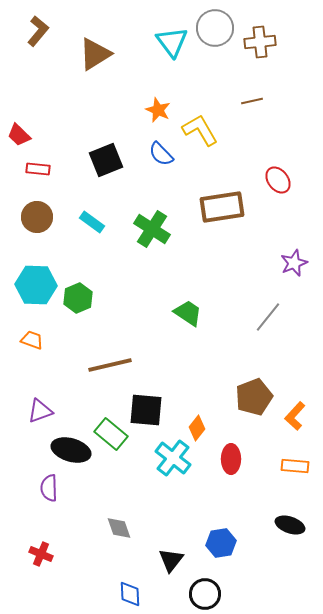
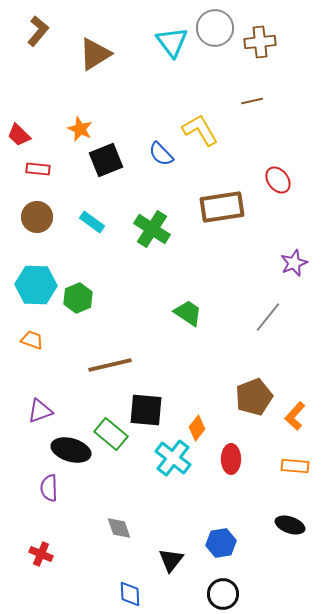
orange star at (158, 110): moved 78 px left, 19 px down
black circle at (205, 594): moved 18 px right
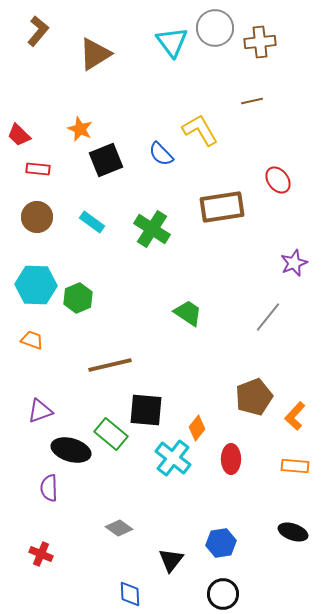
black ellipse at (290, 525): moved 3 px right, 7 px down
gray diamond at (119, 528): rotated 36 degrees counterclockwise
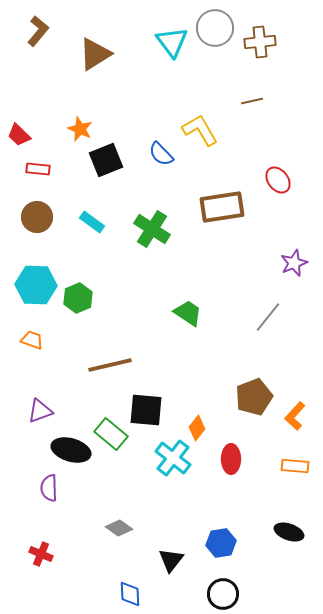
black ellipse at (293, 532): moved 4 px left
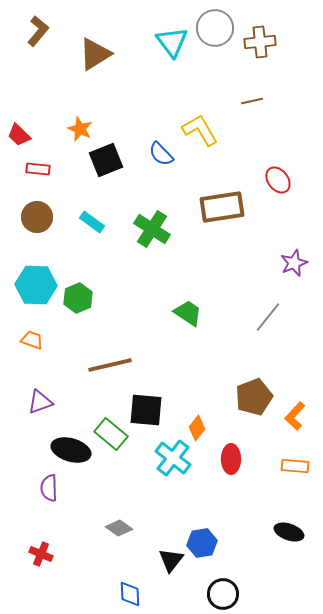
purple triangle at (40, 411): moved 9 px up
blue hexagon at (221, 543): moved 19 px left
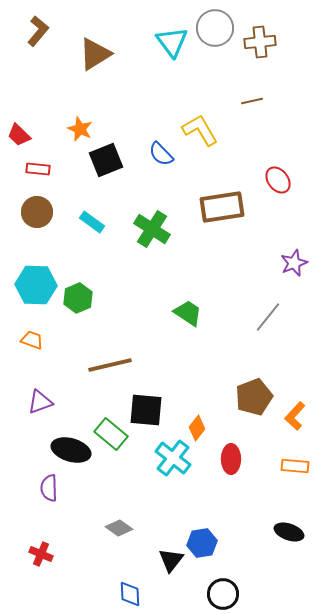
brown circle at (37, 217): moved 5 px up
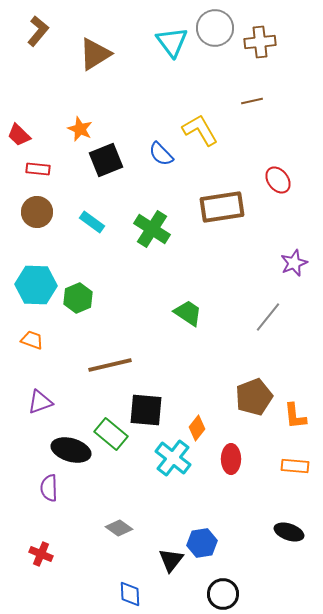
orange L-shape at (295, 416): rotated 48 degrees counterclockwise
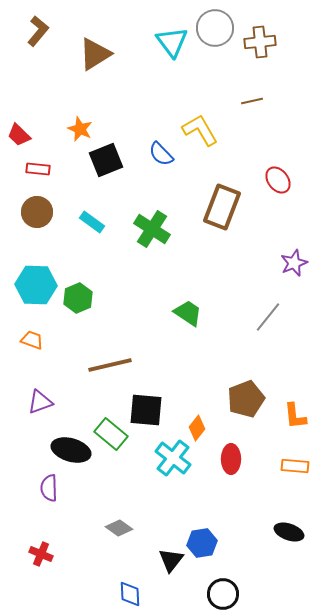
brown rectangle at (222, 207): rotated 60 degrees counterclockwise
brown pentagon at (254, 397): moved 8 px left, 2 px down
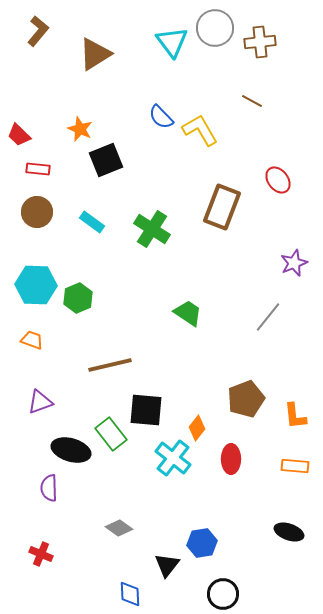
brown line at (252, 101): rotated 40 degrees clockwise
blue semicircle at (161, 154): moved 37 px up
green rectangle at (111, 434): rotated 12 degrees clockwise
black triangle at (171, 560): moved 4 px left, 5 px down
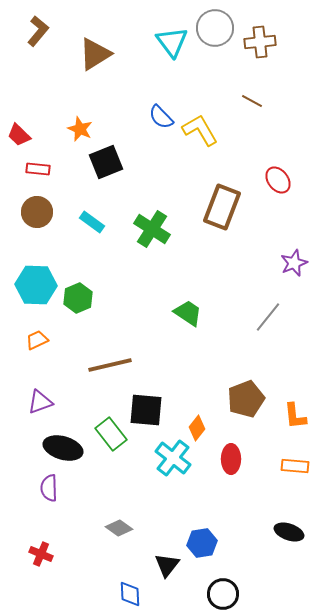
black square at (106, 160): moved 2 px down
orange trapezoid at (32, 340): moved 5 px right; rotated 45 degrees counterclockwise
black ellipse at (71, 450): moved 8 px left, 2 px up
